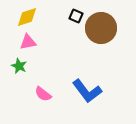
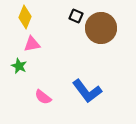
yellow diamond: moved 2 px left; rotated 50 degrees counterclockwise
pink triangle: moved 4 px right, 2 px down
pink semicircle: moved 3 px down
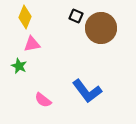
pink semicircle: moved 3 px down
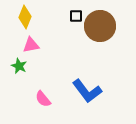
black square: rotated 24 degrees counterclockwise
brown circle: moved 1 px left, 2 px up
pink triangle: moved 1 px left, 1 px down
pink semicircle: moved 1 px up; rotated 12 degrees clockwise
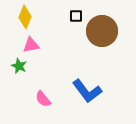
brown circle: moved 2 px right, 5 px down
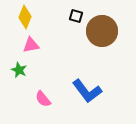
black square: rotated 16 degrees clockwise
green star: moved 4 px down
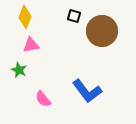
black square: moved 2 px left
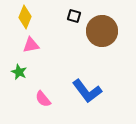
green star: moved 2 px down
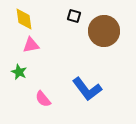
yellow diamond: moved 1 px left, 2 px down; rotated 30 degrees counterclockwise
brown circle: moved 2 px right
blue L-shape: moved 2 px up
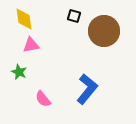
blue L-shape: rotated 104 degrees counterclockwise
